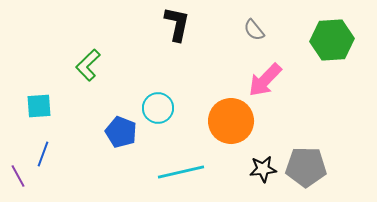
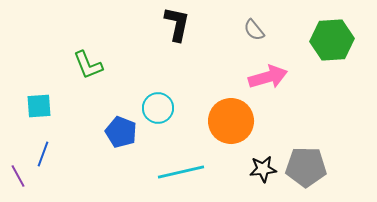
green L-shape: rotated 68 degrees counterclockwise
pink arrow: moved 3 px right, 3 px up; rotated 150 degrees counterclockwise
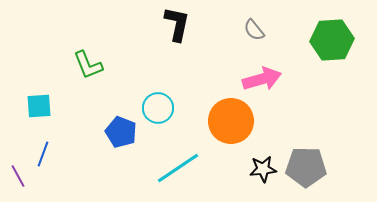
pink arrow: moved 6 px left, 2 px down
cyan line: moved 3 px left, 4 px up; rotated 21 degrees counterclockwise
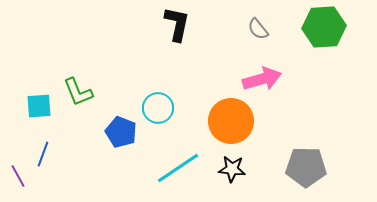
gray semicircle: moved 4 px right, 1 px up
green hexagon: moved 8 px left, 13 px up
green L-shape: moved 10 px left, 27 px down
black star: moved 31 px left; rotated 12 degrees clockwise
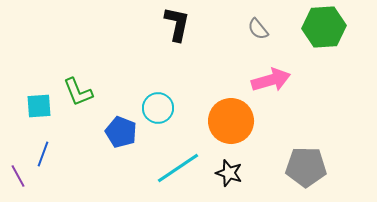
pink arrow: moved 9 px right, 1 px down
black star: moved 3 px left, 4 px down; rotated 12 degrees clockwise
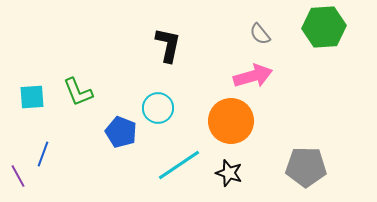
black L-shape: moved 9 px left, 21 px down
gray semicircle: moved 2 px right, 5 px down
pink arrow: moved 18 px left, 4 px up
cyan square: moved 7 px left, 9 px up
cyan line: moved 1 px right, 3 px up
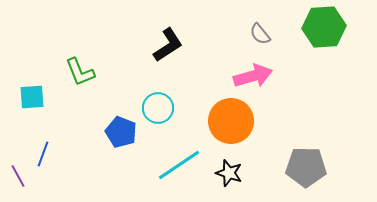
black L-shape: rotated 45 degrees clockwise
green L-shape: moved 2 px right, 20 px up
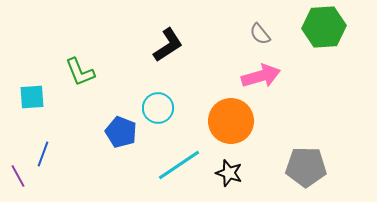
pink arrow: moved 8 px right
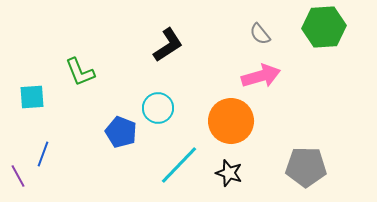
cyan line: rotated 12 degrees counterclockwise
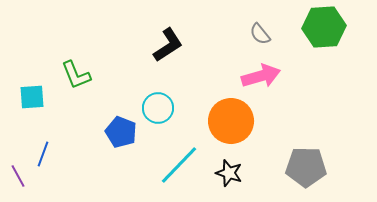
green L-shape: moved 4 px left, 3 px down
